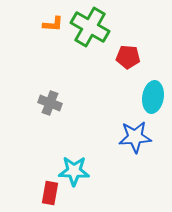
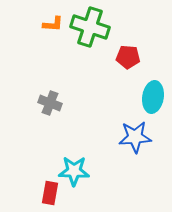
green cross: rotated 12 degrees counterclockwise
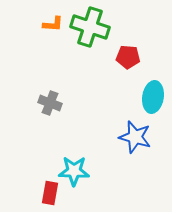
blue star: rotated 20 degrees clockwise
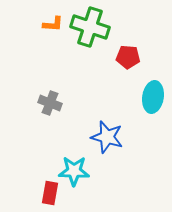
blue star: moved 28 px left
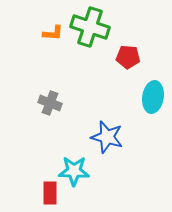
orange L-shape: moved 9 px down
red rectangle: rotated 10 degrees counterclockwise
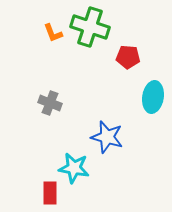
orange L-shape: rotated 65 degrees clockwise
cyan star: moved 3 px up; rotated 8 degrees clockwise
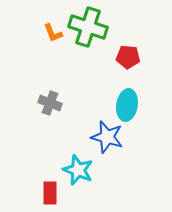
green cross: moved 2 px left
cyan ellipse: moved 26 px left, 8 px down
cyan star: moved 4 px right, 2 px down; rotated 12 degrees clockwise
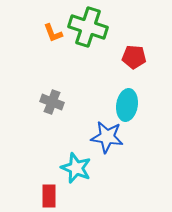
red pentagon: moved 6 px right
gray cross: moved 2 px right, 1 px up
blue star: rotated 8 degrees counterclockwise
cyan star: moved 2 px left, 2 px up
red rectangle: moved 1 px left, 3 px down
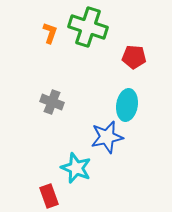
orange L-shape: moved 3 px left; rotated 140 degrees counterclockwise
blue star: rotated 20 degrees counterclockwise
red rectangle: rotated 20 degrees counterclockwise
